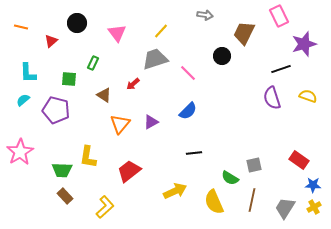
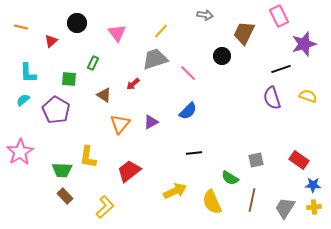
purple pentagon at (56, 110): rotated 16 degrees clockwise
gray square at (254, 165): moved 2 px right, 5 px up
yellow semicircle at (214, 202): moved 2 px left
yellow cross at (314, 207): rotated 24 degrees clockwise
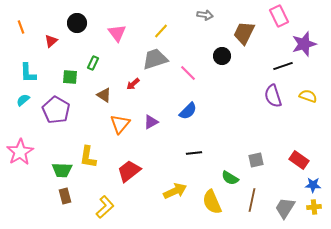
orange line at (21, 27): rotated 56 degrees clockwise
black line at (281, 69): moved 2 px right, 3 px up
green square at (69, 79): moved 1 px right, 2 px up
purple semicircle at (272, 98): moved 1 px right, 2 px up
brown rectangle at (65, 196): rotated 28 degrees clockwise
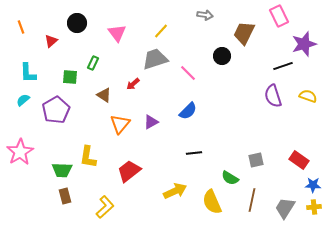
purple pentagon at (56, 110): rotated 12 degrees clockwise
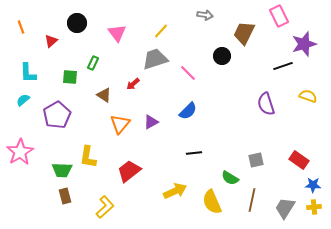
purple semicircle at (273, 96): moved 7 px left, 8 px down
purple pentagon at (56, 110): moved 1 px right, 5 px down
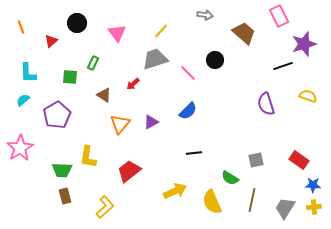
brown trapezoid at (244, 33): rotated 105 degrees clockwise
black circle at (222, 56): moved 7 px left, 4 px down
pink star at (20, 152): moved 4 px up
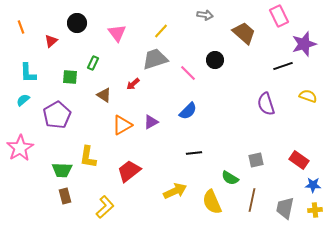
orange triangle at (120, 124): moved 2 px right, 1 px down; rotated 20 degrees clockwise
yellow cross at (314, 207): moved 1 px right, 3 px down
gray trapezoid at (285, 208): rotated 20 degrees counterclockwise
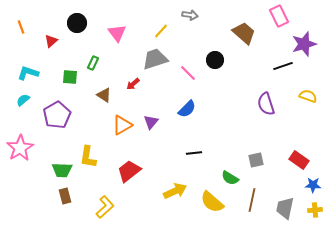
gray arrow at (205, 15): moved 15 px left
cyan L-shape at (28, 73): rotated 110 degrees clockwise
blue semicircle at (188, 111): moved 1 px left, 2 px up
purple triangle at (151, 122): rotated 21 degrees counterclockwise
yellow semicircle at (212, 202): rotated 25 degrees counterclockwise
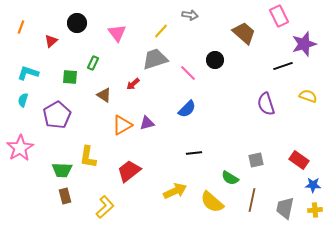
orange line at (21, 27): rotated 40 degrees clockwise
cyan semicircle at (23, 100): rotated 32 degrees counterclockwise
purple triangle at (151, 122): moved 4 px left, 1 px down; rotated 35 degrees clockwise
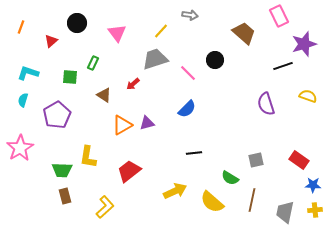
gray trapezoid at (285, 208): moved 4 px down
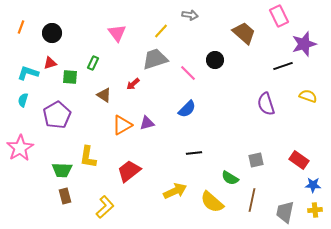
black circle at (77, 23): moved 25 px left, 10 px down
red triangle at (51, 41): moved 1 px left, 22 px down; rotated 24 degrees clockwise
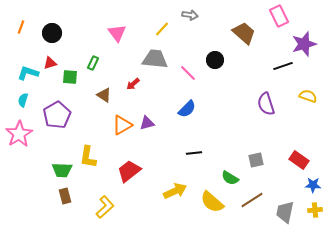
yellow line at (161, 31): moved 1 px right, 2 px up
gray trapezoid at (155, 59): rotated 24 degrees clockwise
pink star at (20, 148): moved 1 px left, 14 px up
brown line at (252, 200): rotated 45 degrees clockwise
